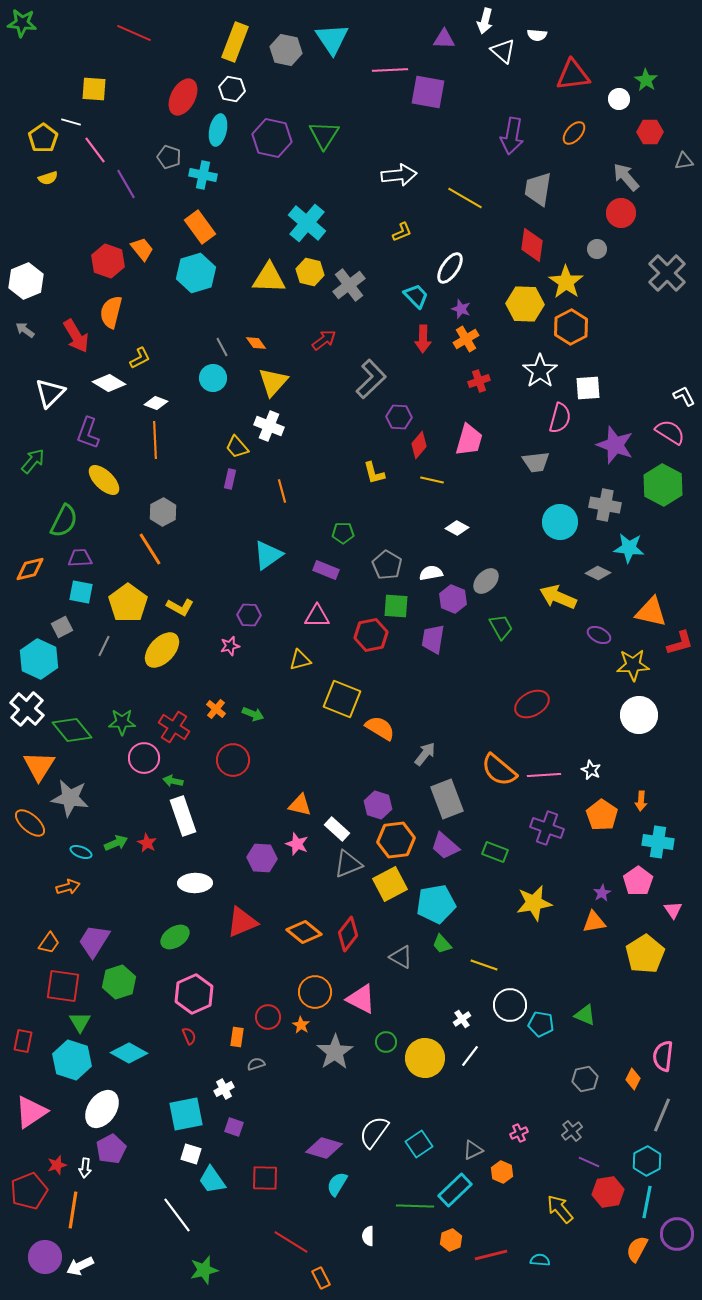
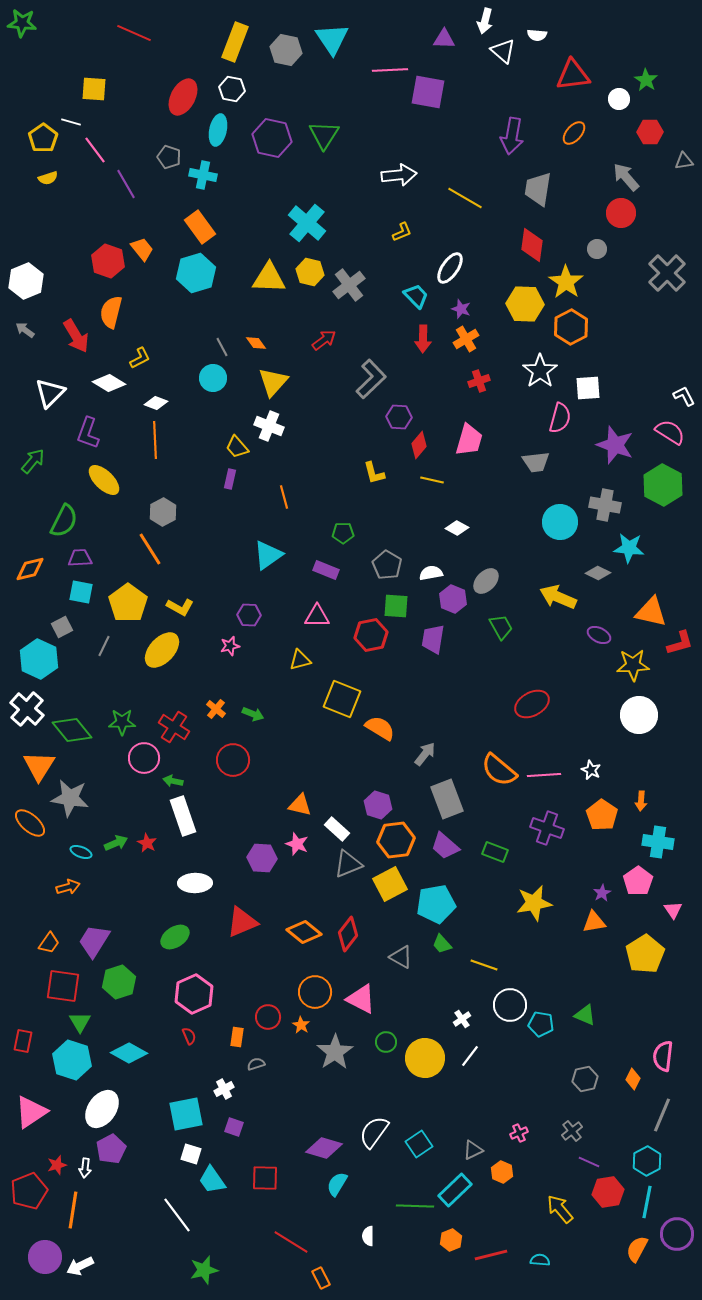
orange line at (282, 491): moved 2 px right, 6 px down
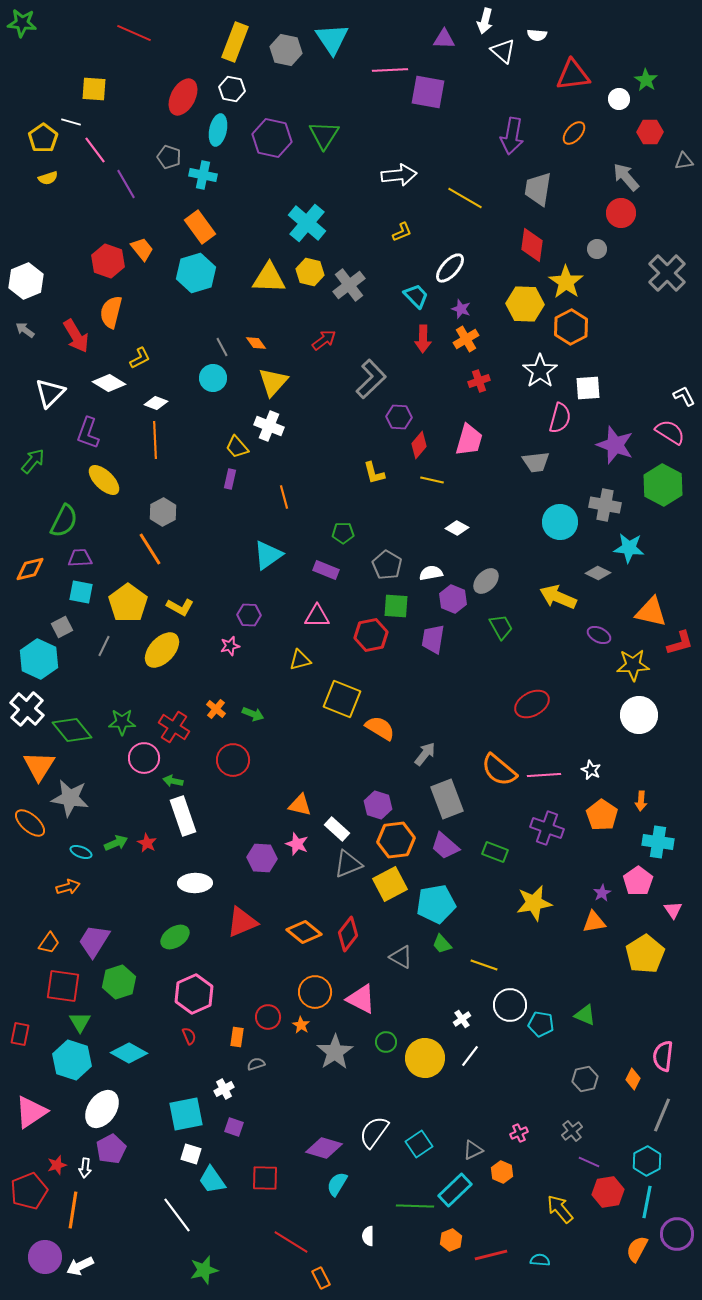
white ellipse at (450, 268): rotated 8 degrees clockwise
red rectangle at (23, 1041): moved 3 px left, 7 px up
